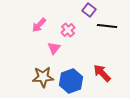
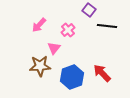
brown star: moved 3 px left, 11 px up
blue hexagon: moved 1 px right, 4 px up
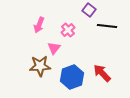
pink arrow: rotated 21 degrees counterclockwise
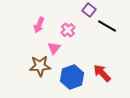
black line: rotated 24 degrees clockwise
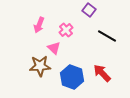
black line: moved 10 px down
pink cross: moved 2 px left
pink triangle: rotated 24 degrees counterclockwise
blue hexagon: rotated 20 degrees counterclockwise
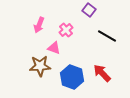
pink triangle: rotated 24 degrees counterclockwise
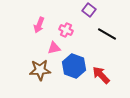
pink cross: rotated 24 degrees counterclockwise
black line: moved 2 px up
pink triangle: rotated 32 degrees counterclockwise
brown star: moved 4 px down
red arrow: moved 1 px left, 2 px down
blue hexagon: moved 2 px right, 11 px up
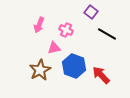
purple square: moved 2 px right, 2 px down
brown star: rotated 25 degrees counterclockwise
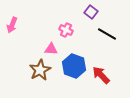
pink arrow: moved 27 px left
pink triangle: moved 3 px left, 1 px down; rotated 16 degrees clockwise
